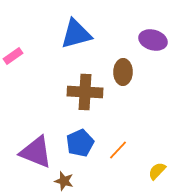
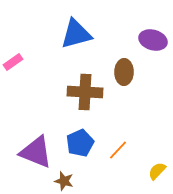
pink rectangle: moved 6 px down
brown ellipse: moved 1 px right
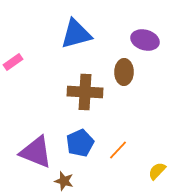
purple ellipse: moved 8 px left
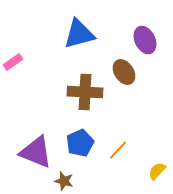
blue triangle: moved 3 px right
purple ellipse: rotated 48 degrees clockwise
brown ellipse: rotated 35 degrees counterclockwise
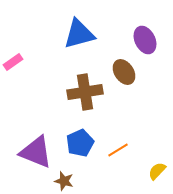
brown cross: rotated 12 degrees counterclockwise
orange line: rotated 15 degrees clockwise
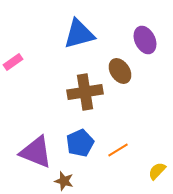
brown ellipse: moved 4 px left, 1 px up
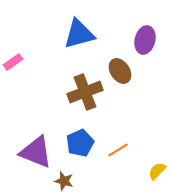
purple ellipse: rotated 40 degrees clockwise
brown cross: rotated 12 degrees counterclockwise
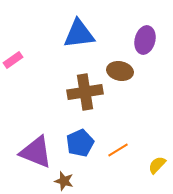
blue triangle: rotated 8 degrees clockwise
pink rectangle: moved 2 px up
brown ellipse: rotated 45 degrees counterclockwise
brown cross: rotated 12 degrees clockwise
yellow semicircle: moved 6 px up
